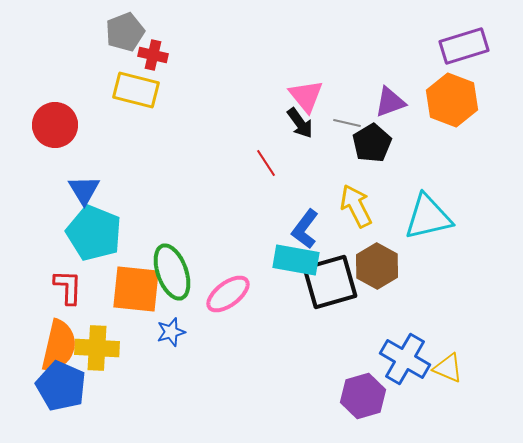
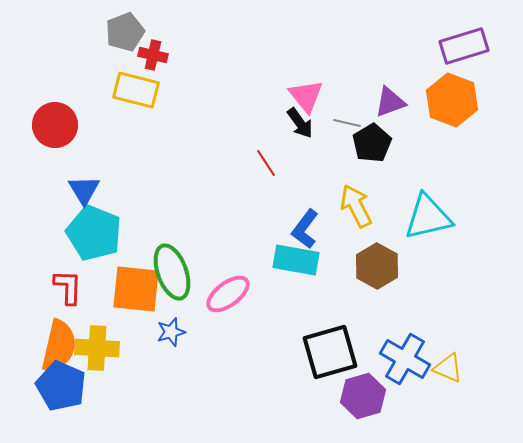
black square: moved 70 px down
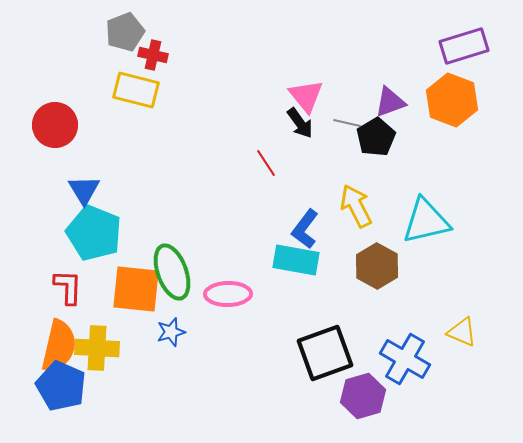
black pentagon: moved 4 px right, 6 px up
cyan triangle: moved 2 px left, 4 px down
pink ellipse: rotated 36 degrees clockwise
black square: moved 5 px left, 1 px down; rotated 4 degrees counterclockwise
yellow triangle: moved 14 px right, 36 px up
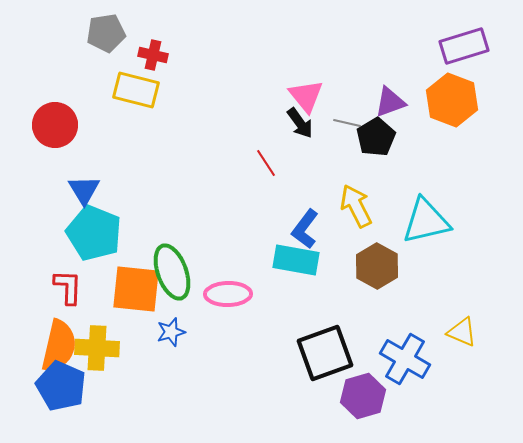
gray pentagon: moved 19 px left, 1 px down; rotated 12 degrees clockwise
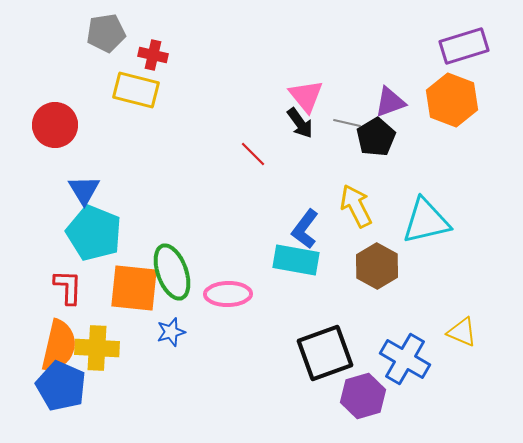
red line: moved 13 px left, 9 px up; rotated 12 degrees counterclockwise
orange square: moved 2 px left, 1 px up
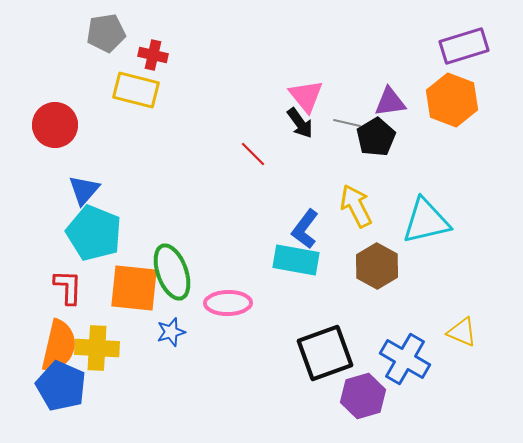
purple triangle: rotated 12 degrees clockwise
blue triangle: rotated 12 degrees clockwise
pink ellipse: moved 9 px down
